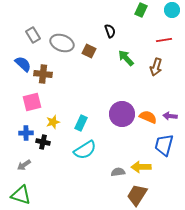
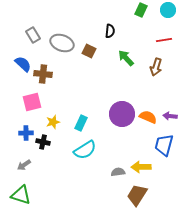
cyan circle: moved 4 px left
black semicircle: rotated 24 degrees clockwise
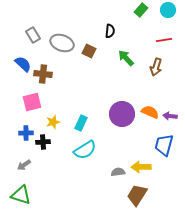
green rectangle: rotated 16 degrees clockwise
orange semicircle: moved 2 px right, 5 px up
black cross: rotated 16 degrees counterclockwise
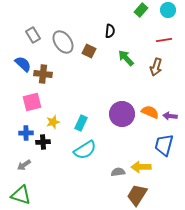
gray ellipse: moved 1 px right, 1 px up; rotated 35 degrees clockwise
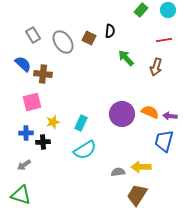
brown square: moved 13 px up
blue trapezoid: moved 4 px up
